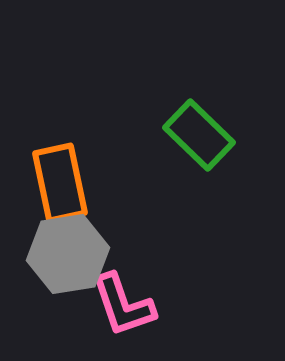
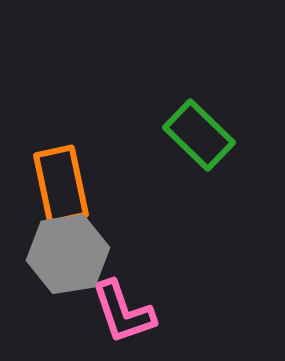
orange rectangle: moved 1 px right, 2 px down
pink L-shape: moved 7 px down
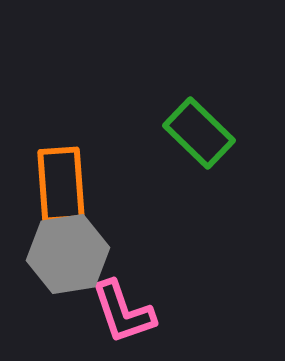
green rectangle: moved 2 px up
orange rectangle: rotated 8 degrees clockwise
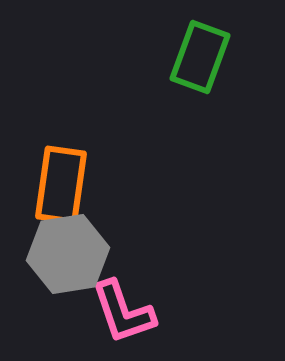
green rectangle: moved 1 px right, 76 px up; rotated 66 degrees clockwise
orange rectangle: rotated 12 degrees clockwise
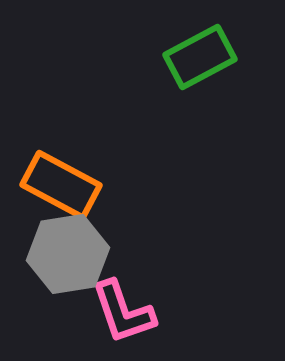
green rectangle: rotated 42 degrees clockwise
orange rectangle: rotated 70 degrees counterclockwise
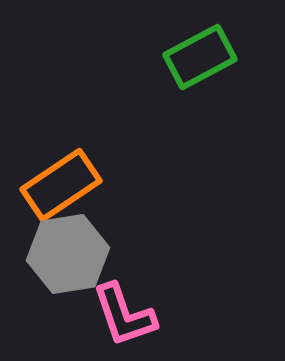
orange rectangle: rotated 62 degrees counterclockwise
pink L-shape: moved 1 px right, 3 px down
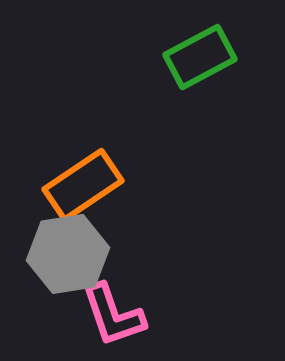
orange rectangle: moved 22 px right
pink L-shape: moved 11 px left
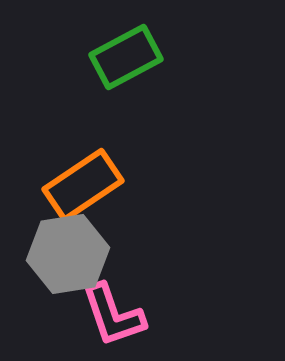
green rectangle: moved 74 px left
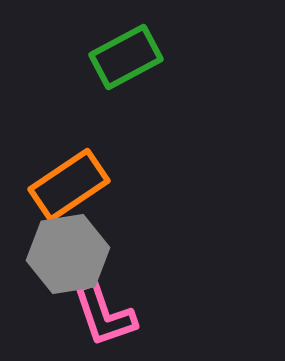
orange rectangle: moved 14 px left
pink L-shape: moved 9 px left
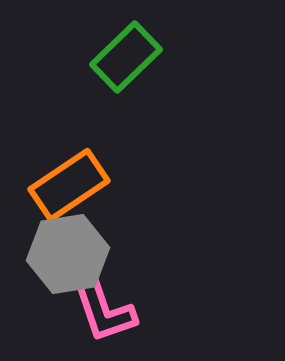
green rectangle: rotated 16 degrees counterclockwise
pink L-shape: moved 4 px up
